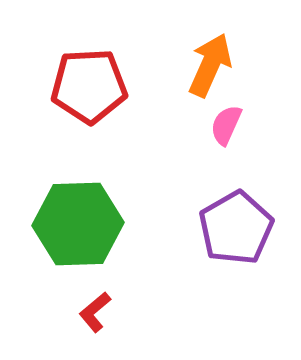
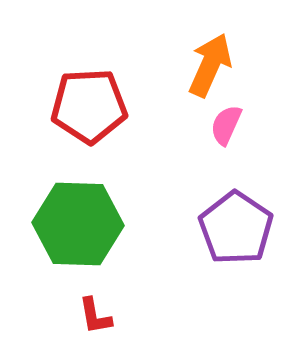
red pentagon: moved 20 px down
green hexagon: rotated 4 degrees clockwise
purple pentagon: rotated 8 degrees counterclockwise
red L-shape: moved 4 px down; rotated 60 degrees counterclockwise
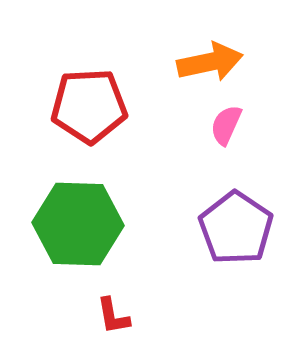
orange arrow: moved 3 px up; rotated 54 degrees clockwise
red L-shape: moved 18 px right
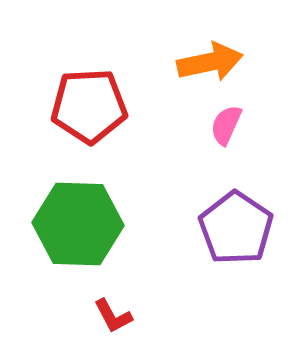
red L-shape: rotated 18 degrees counterclockwise
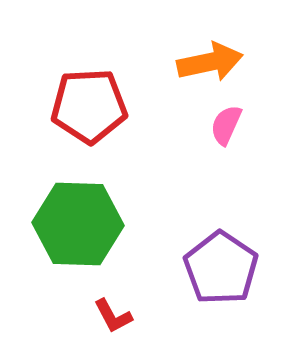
purple pentagon: moved 15 px left, 40 px down
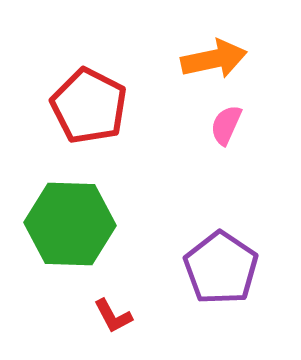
orange arrow: moved 4 px right, 3 px up
red pentagon: rotated 30 degrees clockwise
green hexagon: moved 8 px left
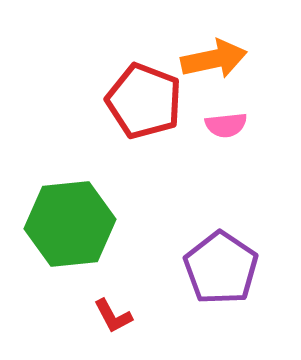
red pentagon: moved 55 px right, 5 px up; rotated 6 degrees counterclockwise
pink semicircle: rotated 120 degrees counterclockwise
green hexagon: rotated 8 degrees counterclockwise
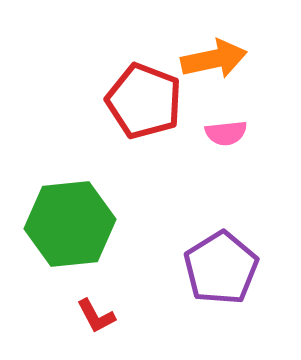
pink semicircle: moved 8 px down
purple pentagon: rotated 6 degrees clockwise
red L-shape: moved 17 px left
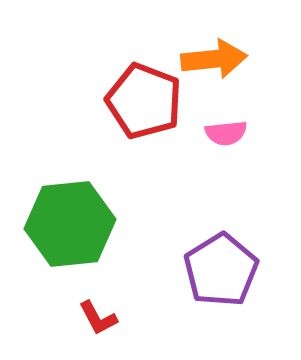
orange arrow: rotated 6 degrees clockwise
purple pentagon: moved 2 px down
red L-shape: moved 2 px right, 2 px down
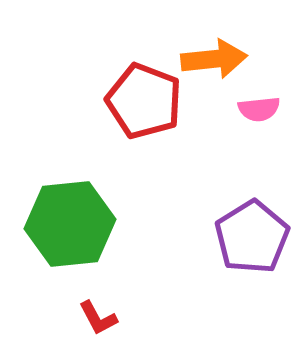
pink semicircle: moved 33 px right, 24 px up
purple pentagon: moved 31 px right, 33 px up
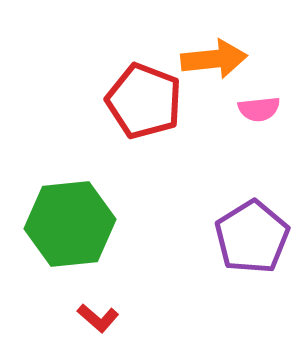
red L-shape: rotated 21 degrees counterclockwise
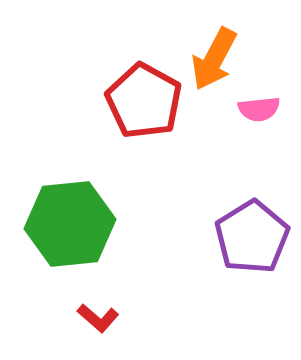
orange arrow: rotated 124 degrees clockwise
red pentagon: rotated 8 degrees clockwise
